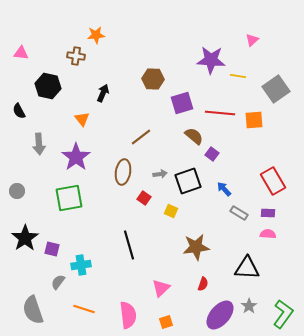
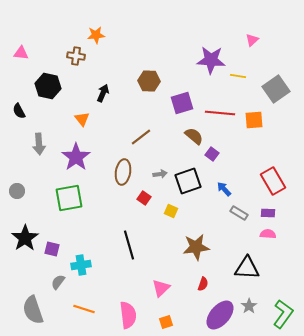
brown hexagon at (153, 79): moved 4 px left, 2 px down
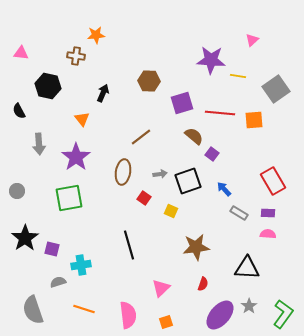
gray semicircle at (58, 282): rotated 35 degrees clockwise
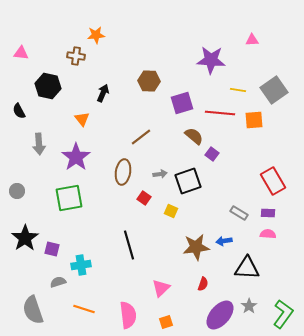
pink triangle at (252, 40): rotated 40 degrees clockwise
yellow line at (238, 76): moved 14 px down
gray square at (276, 89): moved 2 px left, 1 px down
blue arrow at (224, 189): moved 52 px down; rotated 56 degrees counterclockwise
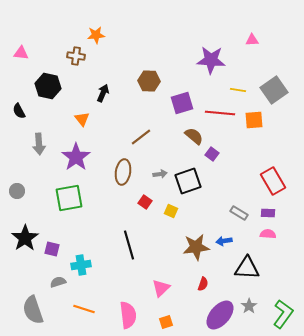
red square at (144, 198): moved 1 px right, 4 px down
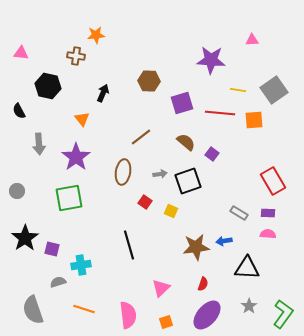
brown semicircle at (194, 136): moved 8 px left, 6 px down
purple ellipse at (220, 315): moved 13 px left
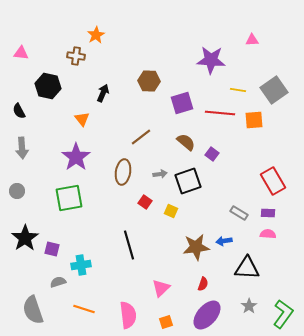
orange star at (96, 35): rotated 24 degrees counterclockwise
gray arrow at (39, 144): moved 17 px left, 4 px down
